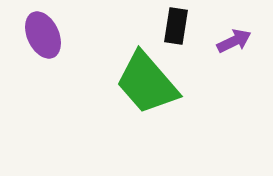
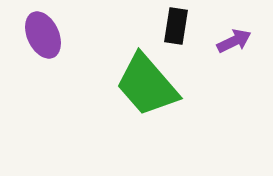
green trapezoid: moved 2 px down
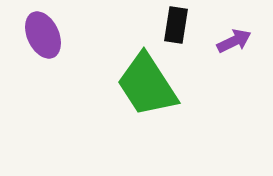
black rectangle: moved 1 px up
green trapezoid: rotated 8 degrees clockwise
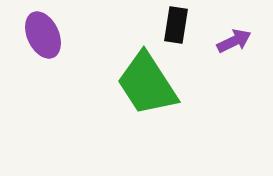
green trapezoid: moved 1 px up
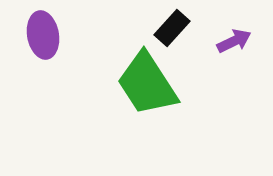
black rectangle: moved 4 px left, 3 px down; rotated 33 degrees clockwise
purple ellipse: rotated 15 degrees clockwise
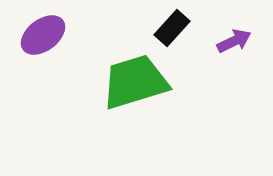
purple ellipse: rotated 63 degrees clockwise
green trapezoid: moved 12 px left, 2 px up; rotated 106 degrees clockwise
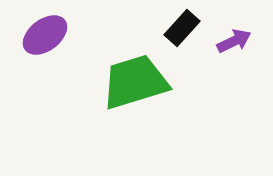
black rectangle: moved 10 px right
purple ellipse: moved 2 px right
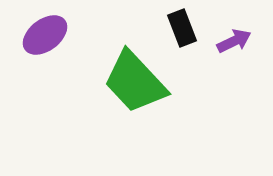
black rectangle: rotated 63 degrees counterclockwise
green trapezoid: rotated 116 degrees counterclockwise
